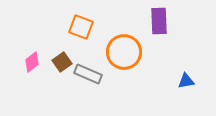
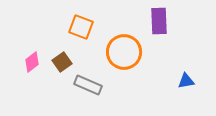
gray rectangle: moved 11 px down
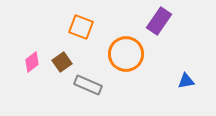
purple rectangle: rotated 36 degrees clockwise
orange circle: moved 2 px right, 2 px down
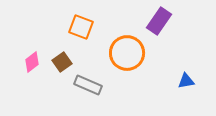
orange circle: moved 1 px right, 1 px up
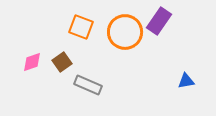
orange circle: moved 2 px left, 21 px up
pink diamond: rotated 20 degrees clockwise
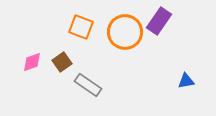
gray rectangle: rotated 12 degrees clockwise
